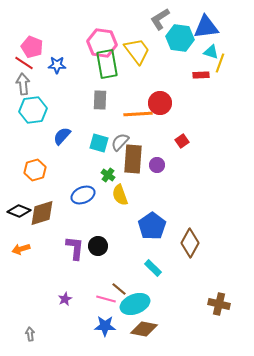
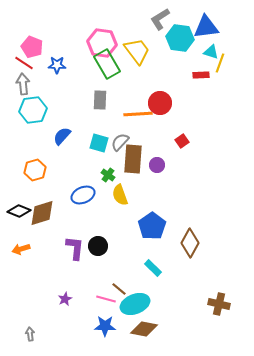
green rectangle at (107, 64): rotated 20 degrees counterclockwise
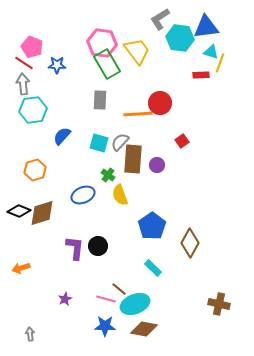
orange arrow at (21, 249): moved 19 px down
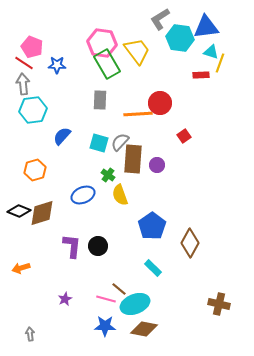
red square at (182, 141): moved 2 px right, 5 px up
purple L-shape at (75, 248): moved 3 px left, 2 px up
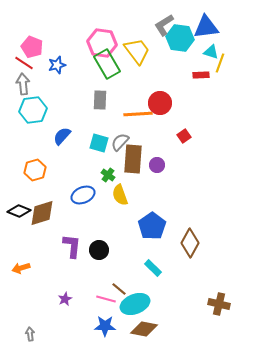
gray L-shape at (160, 19): moved 4 px right, 6 px down
blue star at (57, 65): rotated 18 degrees counterclockwise
black circle at (98, 246): moved 1 px right, 4 px down
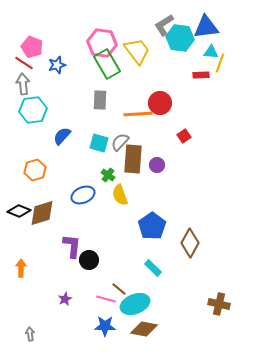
cyan triangle at (211, 52): rotated 14 degrees counterclockwise
black circle at (99, 250): moved 10 px left, 10 px down
orange arrow at (21, 268): rotated 108 degrees clockwise
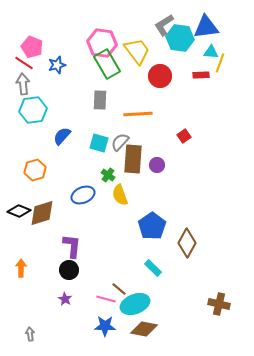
red circle at (160, 103): moved 27 px up
brown diamond at (190, 243): moved 3 px left
black circle at (89, 260): moved 20 px left, 10 px down
purple star at (65, 299): rotated 16 degrees counterclockwise
